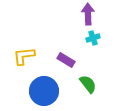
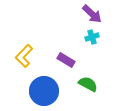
purple arrow: moved 4 px right; rotated 135 degrees clockwise
cyan cross: moved 1 px left, 1 px up
yellow L-shape: rotated 40 degrees counterclockwise
green semicircle: rotated 24 degrees counterclockwise
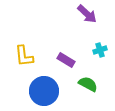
purple arrow: moved 5 px left
cyan cross: moved 8 px right, 13 px down
yellow L-shape: rotated 50 degrees counterclockwise
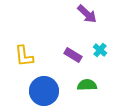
cyan cross: rotated 32 degrees counterclockwise
purple rectangle: moved 7 px right, 5 px up
green semicircle: moved 1 px left, 1 px down; rotated 30 degrees counterclockwise
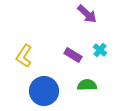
yellow L-shape: rotated 40 degrees clockwise
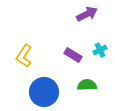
purple arrow: rotated 70 degrees counterclockwise
cyan cross: rotated 24 degrees clockwise
blue circle: moved 1 px down
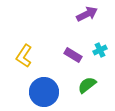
green semicircle: rotated 36 degrees counterclockwise
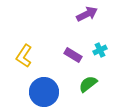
green semicircle: moved 1 px right, 1 px up
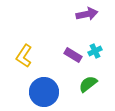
purple arrow: rotated 15 degrees clockwise
cyan cross: moved 5 px left, 1 px down
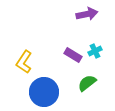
yellow L-shape: moved 6 px down
green semicircle: moved 1 px left, 1 px up
